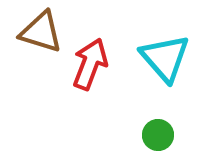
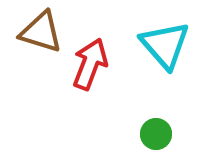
cyan triangle: moved 13 px up
green circle: moved 2 px left, 1 px up
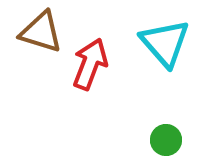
cyan triangle: moved 2 px up
green circle: moved 10 px right, 6 px down
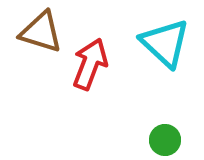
cyan triangle: rotated 6 degrees counterclockwise
green circle: moved 1 px left
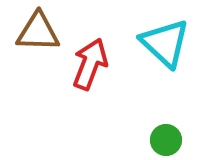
brown triangle: moved 3 px left; rotated 15 degrees counterclockwise
green circle: moved 1 px right
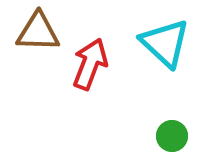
green circle: moved 6 px right, 4 px up
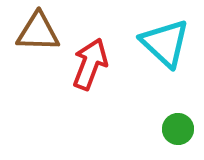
green circle: moved 6 px right, 7 px up
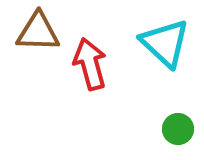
red arrow: rotated 36 degrees counterclockwise
